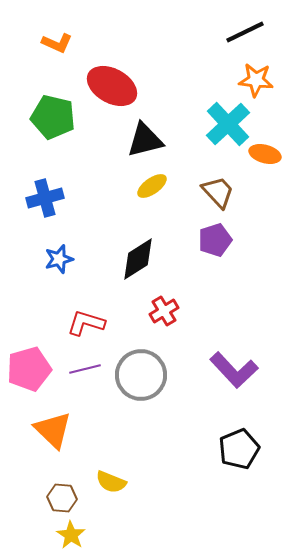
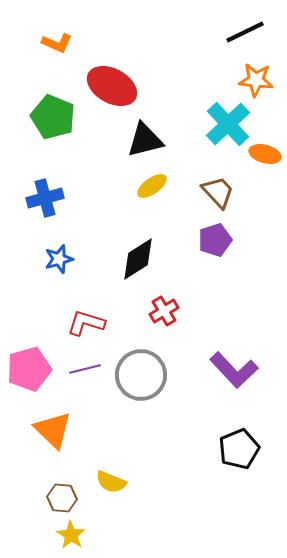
green pentagon: rotated 9 degrees clockwise
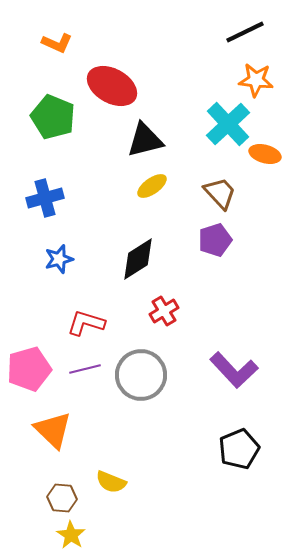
brown trapezoid: moved 2 px right, 1 px down
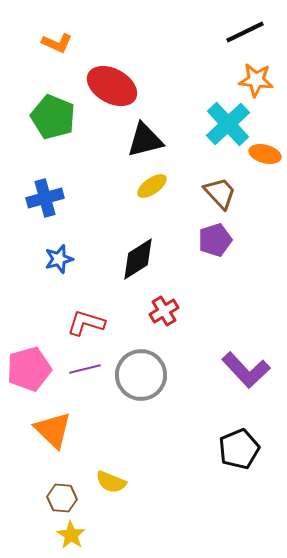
purple L-shape: moved 12 px right
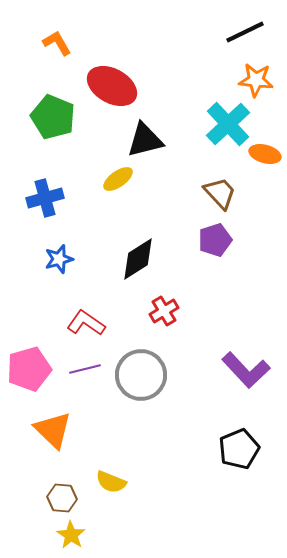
orange L-shape: rotated 144 degrees counterclockwise
yellow ellipse: moved 34 px left, 7 px up
red L-shape: rotated 18 degrees clockwise
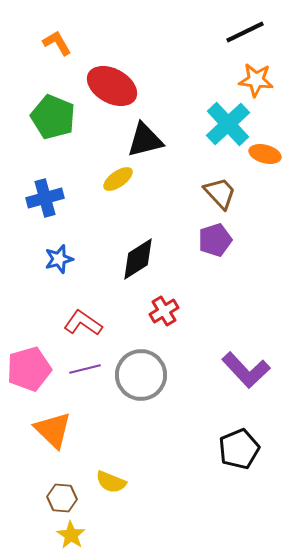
red L-shape: moved 3 px left
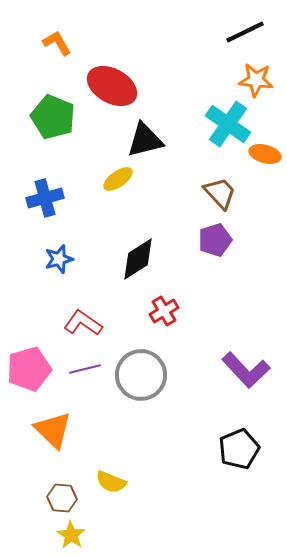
cyan cross: rotated 12 degrees counterclockwise
